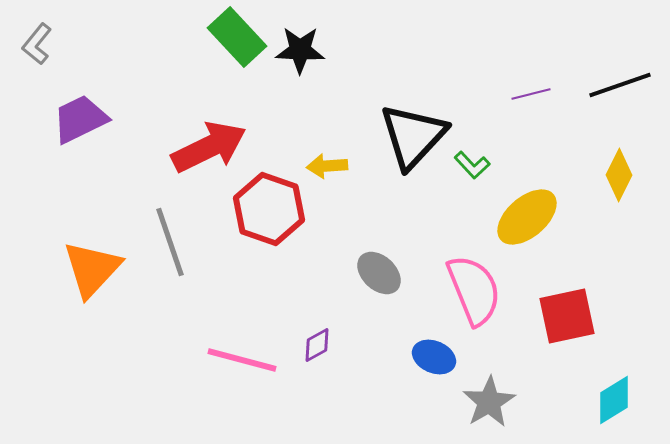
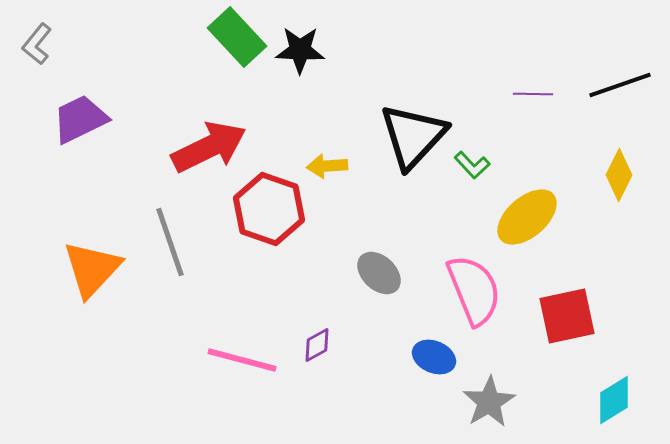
purple line: moved 2 px right; rotated 15 degrees clockwise
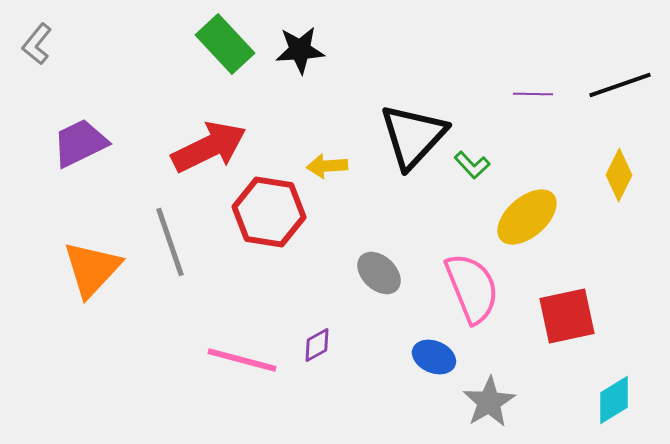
green rectangle: moved 12 px left, 7 px down
black star: rotated 6 degrees counterclockwise
purple trapezoid: moved 24 px down
red hexagon: moved 3 px down; rotated 10 degrees counterclockwise
pink semicircle: moved 2 px left, 2 px up
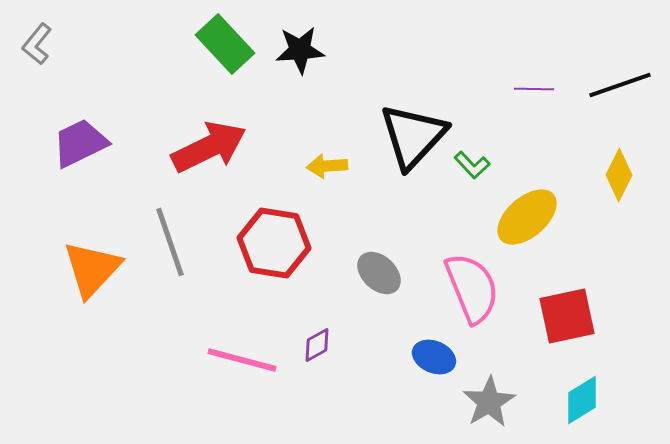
purple line: moved 1 px right, 5 px up
red hexagon: moved 5 px right, 31 px down
cyan diamond: moved 32 px left
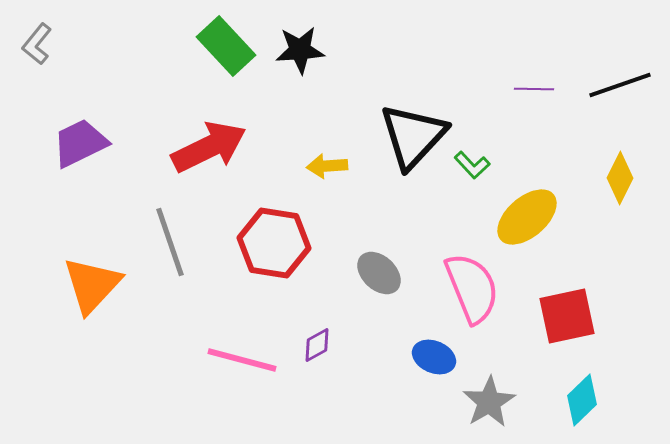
green rectangle: moved 1 px right, 2 px down
yellow diamond: moved 1 px right, 3 px down
orange triangle: moved 16 px down
cyan diamond: rotated 12 degrees counterclockwise
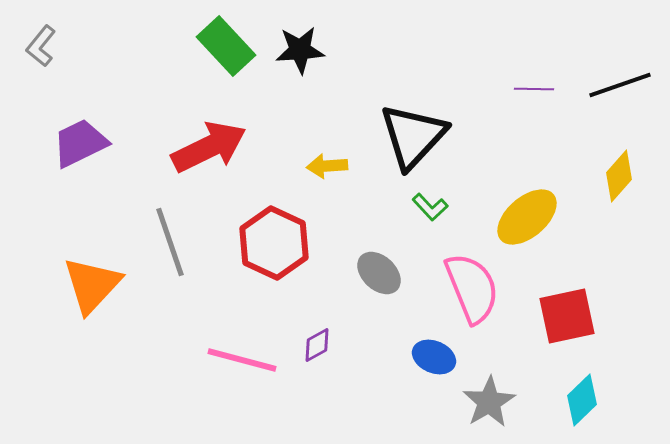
gray L-shape: moved 4 px right, 2 px down
green L-shape: moved 42 px left, 42 px down
yellow diamond: moved 1 px left, 2 px up; rotated 15 degrees clockwise
red hexagon: rotated 16 degrees clockwise
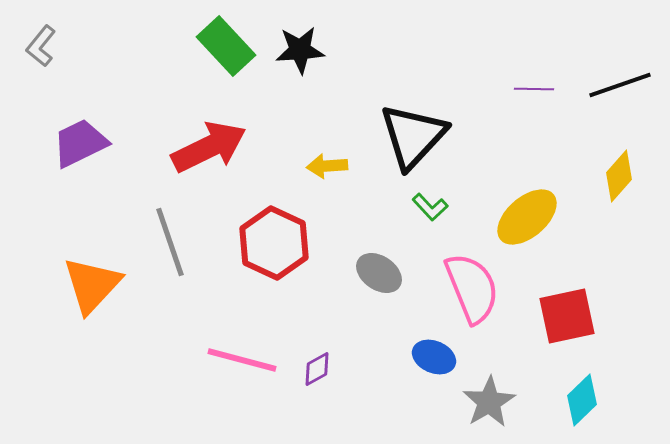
gray ellipse: rotated 9 degrees counterclockwise
purple diamond: moved 24 px down
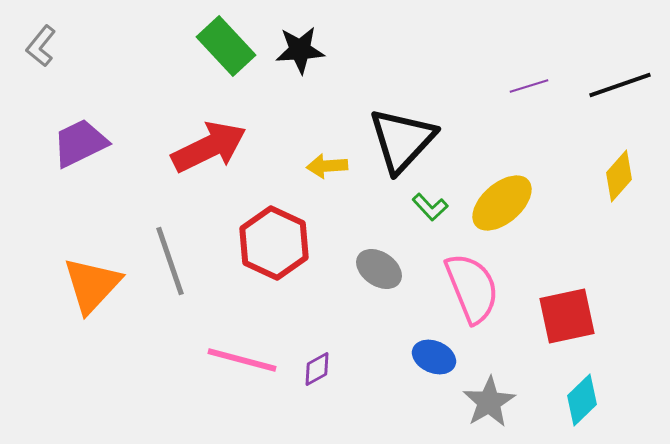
purple line: moved 5 px left, 3 px up; rotated 18 degrees counterclockwise
black triangle: moved 11 px left, 4 px down
yellow ellipse: moved 25 px left, 14 px up
gray line: moved 19 px down
gray ellipse: moved 4 px up
